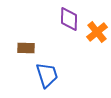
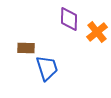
blue trapezoid: moved 7 px up
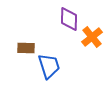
orange cross: moved 5 px left, 5 px down
blue trapezoid: moved 2 px right, 2 px up
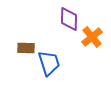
blue trapezoid: moved 3 px up
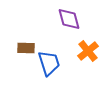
purple diamond: rotated 15 degrees counterclockwise
orange cross: moved 4 px left, 14 px down
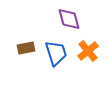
brown rectangle: rotated 12 degrees counterclockwise
blue trapezoid: moved 7 px right, 10 px up
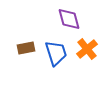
orange cross: moved 1 px left, 2 px up
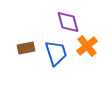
purple diamond: moved 1 px left, 3 px down
orange cross: moved 3 px up
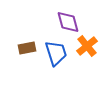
brown rectangle: moved 1 px right
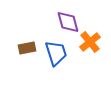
orange cross: moved 3 px right, 4 px up
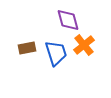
purple diamond: moved 2 px up
orange cross: moved 6 px left, 3 px down
